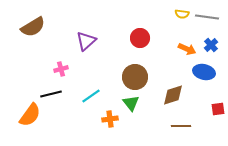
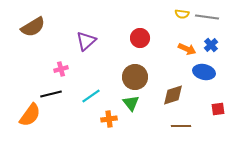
orange cross: moved 1 px left
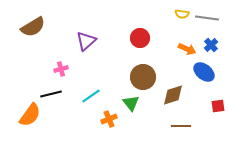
gray line: moved 1 px down
blue ellipse: rotated 25 degrees clockwise
brown circle: moved 8 px right
red square: moved 3 px up
orange cross: rotated 14 degrees counterclockwise
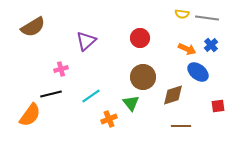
blue ellipse: moved 6 px left
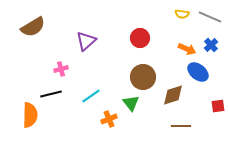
gray line: moved 3 px right, 1 px up; rotated 15 degrees clockwise
orange semicircle: rotated 35 degrees counterclockwise
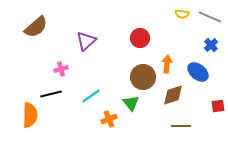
brown semicircle: moved 3 px right; rotated 10 degrees counterclockwise
orange arrow: moved 20 px left, 15 px down; rotated 108 degrees counterclockwise
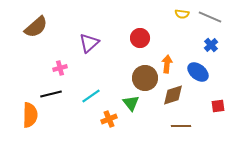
purple triangle: moved 3 px right, 2 px down
pink cross: moved 1 px left, 1 px up
brown circle: moved 2 px right, 1 px down
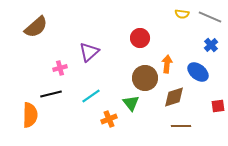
purple triangle: moved 9 px down
brown diamond: moved 1 px right, 2 px down
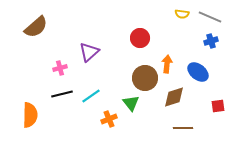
blue cross: moved 4 px up; rotated 24 degrees clockwise
black line: moved 11 px right
brown line: moved 2 px right, 2 px down
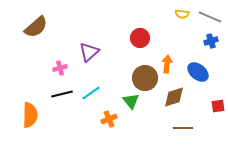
cyan line: moved 3 px up
green triangle: moved 2 px up
